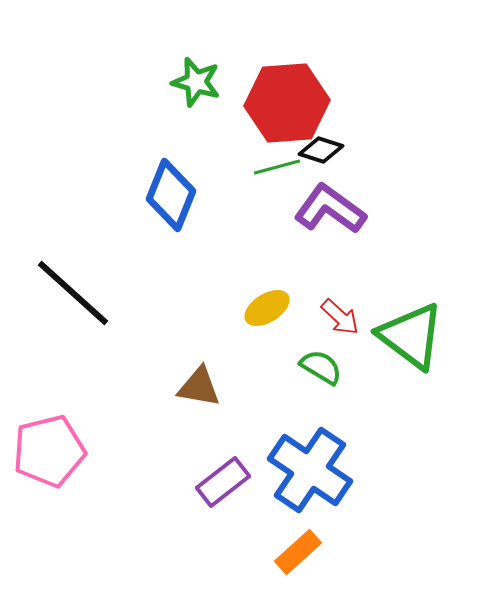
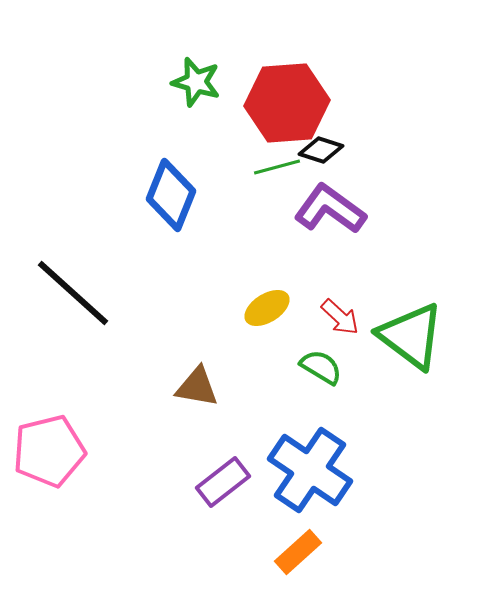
brown triangle: moved 2 px left
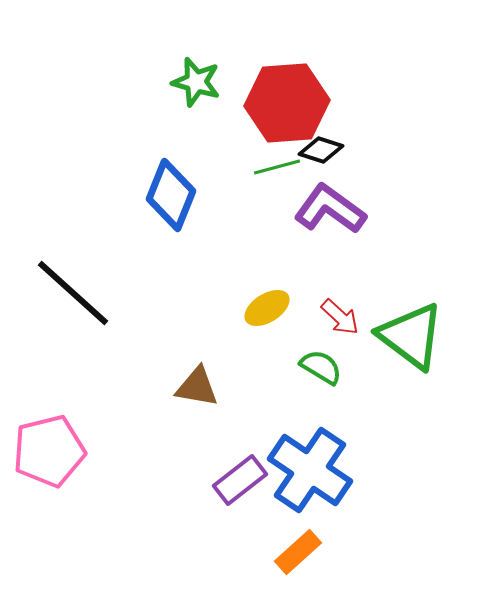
purple rectangle: moved 17 px right, 2 px up
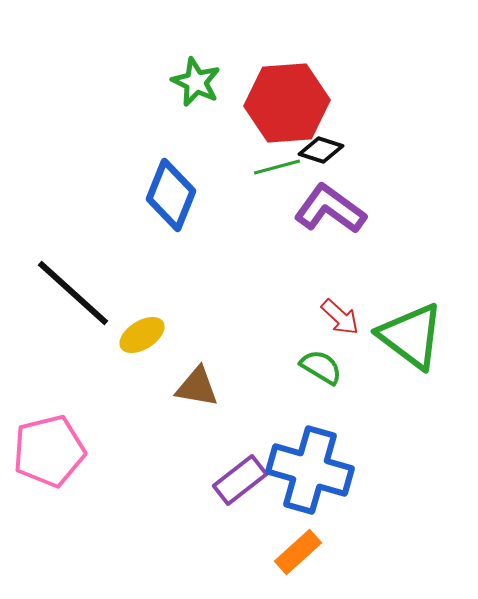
green star: rotated 9 degrees clockwise
yellow ellipse: moved 125 px left, 27 px down
blue cross: rotated 18 degrees counterclockwise
